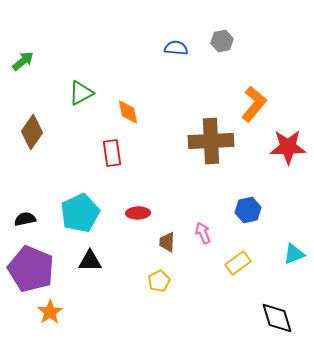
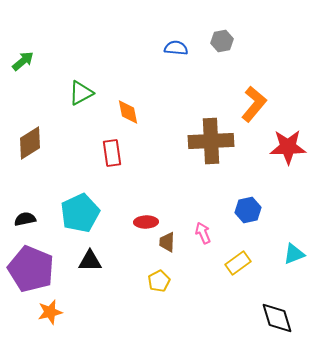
brown diamond: moved 2 px left, 11 px down; rotated 24 degrees clockwise
red ellipse: moved 8 px right, 9 px down
orange star: rotated 20 degrees clockwise
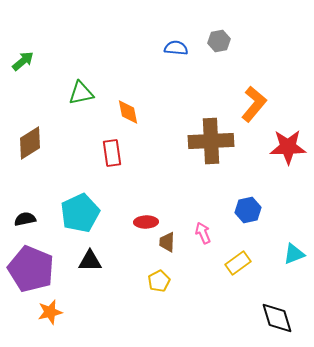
gray hexagon: moved 3 px left
green triangle: rotated 16 degrees clockwise
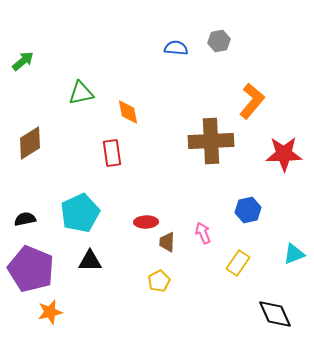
orange L-shape: moved 2 px left, 3 px up
red star: moved 4 px left, 7 px down
yellow rectangle: rotated 20 degrees counterclockwise
black diamond: moved 2 px left, 4 px up; rotated 6 degrees counterclockwise
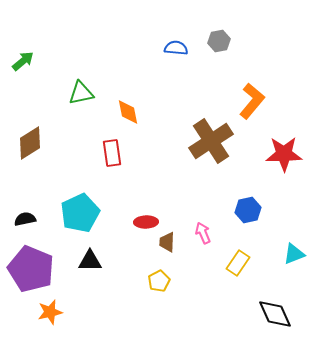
brown cross: rotated 30 degrees counterclockwise
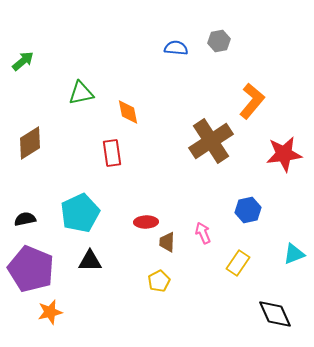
red star: rotated 6 degrees counterclockwise
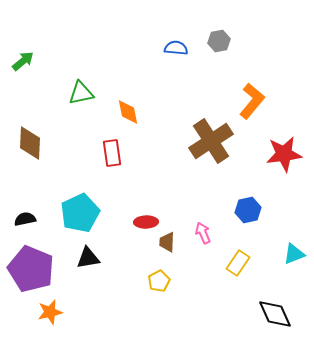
brown diamond: rotated 56 degrees counterclockwise
black triangle: moved 2 px left, 3 px up; rotated 10 degrees counterclockwise
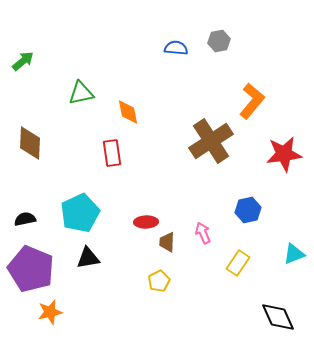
black diamond: moved 3 px right, 3 px down
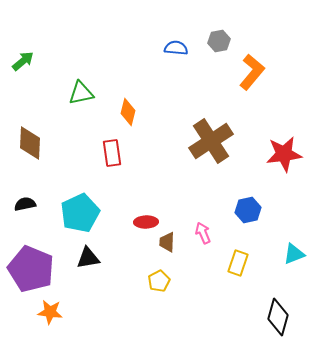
orange L-shape: moved 29 px up
orange diamond: rotated 24 degrees clockwise
black semicircle: moved 15 px up
yellow rectangle: rotated 15 degrees counterclockwise
orange star: rotated 20 degrees clockwise
black diamond: rotated 39 degrees clockwise
